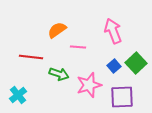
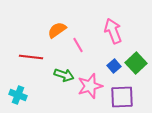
pink line: moved 2 px up; rotated 56 degrees clockwise
green arrow: moved 5 px right, 1 px down
pink star: moved 1 px right, 1 px down
cyan cross: rotated 30 degrees counterclockwise
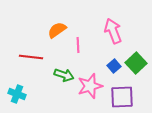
pink line: rotated 28 degrees clockwise
cyan cross: moved 1 px left, 1 px up
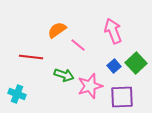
pink line: rotated 49 degrees counterclockwise
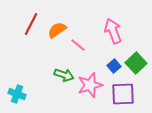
red line: moved 33 px up; rotated 70 degrees counterclockwise
pink star: moved 1 px up
purple square: moved 1 px right, 3 px up
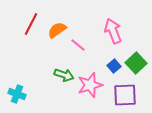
purple square: moved 2 px right, 1 px down
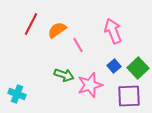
pink line: rotated 21 degrees clockwise
green square: moved 2 px right, 5 px down
purple square: moved 4 px right, 1 px down
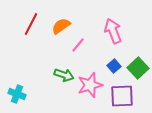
orange semicircle: moved 4 px right, 4 px up
pink line: rotated 70 degrees clockwise
purple square: moved 7 px left
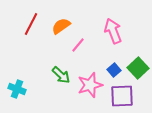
blue square: moved 4 px down
green arrow: moved 3 px left; rotated 24 degrees clockwise
cyan cross: moved 5 px up
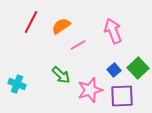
red line: moved 2 px up
pink line: rotated 21 degrees clockwise
pink star: moved 5 px down
cyan cross: moved 5 px up
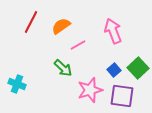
green arrow: moved 2 px right, 7 px up
purple square: rotated 10 degrees clockwise
